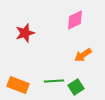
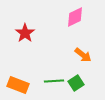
pink diamond: moved 3 px up
red star: rotated 18 degrees counterclockwise
orange arrow: rotated 108 degrees counterclockwise
green square: moved 4 px up
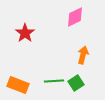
orange arrow: rotated 114 degrees counterclockwise
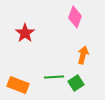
pink diamond: rotated 45 degrees counterclockwise
green line: moved 4 px up
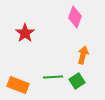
green line: moved 1 px left
green square: moved 1 px right, 2 px up
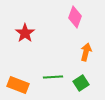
orange arrow: moved 3 px right, 3 px up
green square: moved 4 px right, 2 px down
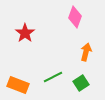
green line: rotated 24 degrees counterclockwise
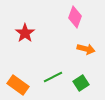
orange arrow: moved 3 px up; rotated 90 degrees clockwise
orange rectangle: rotated 15 degrees clockwise
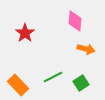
pink diamond: moved 4 px down; rotated 15 degrees counterclockwise
orange rectangle: rotated 10 degrees clockwise
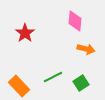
orange rectangle: moved 1 px right, 1 px down
